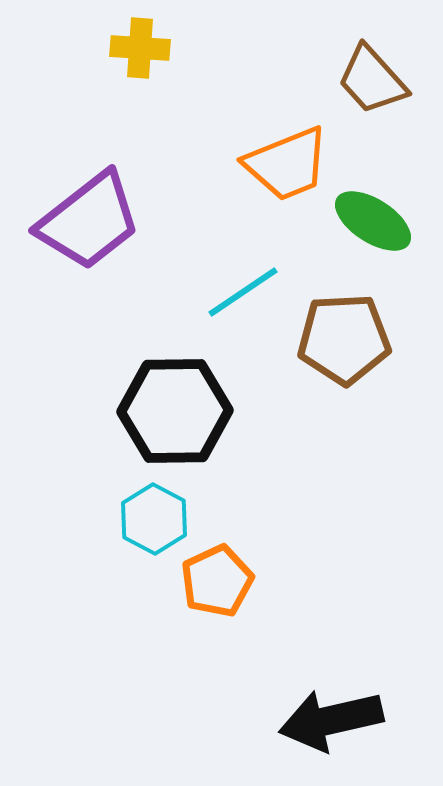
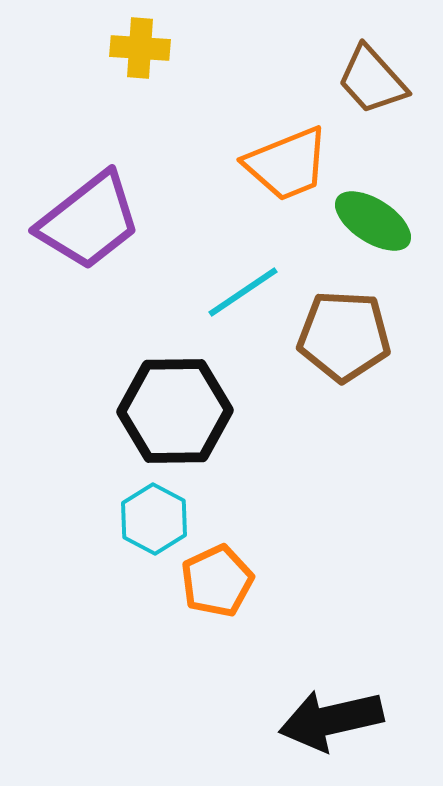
brown pentagon: moved 3 px up; rotated 6 degrees clockwise
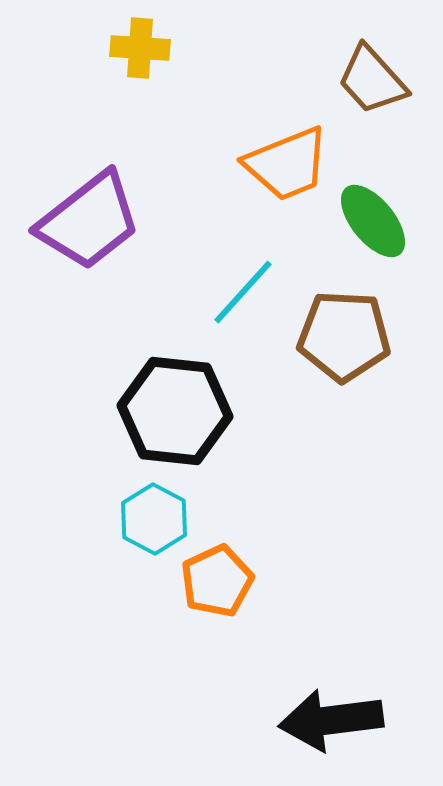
green ellipse: rotated 18 degrees clockwise
cyan line: rotated 14 degrees counterclockwise
black hexagon: rotated 7 degrees clockwise
black arrow: rotated 6 degrees clockwise
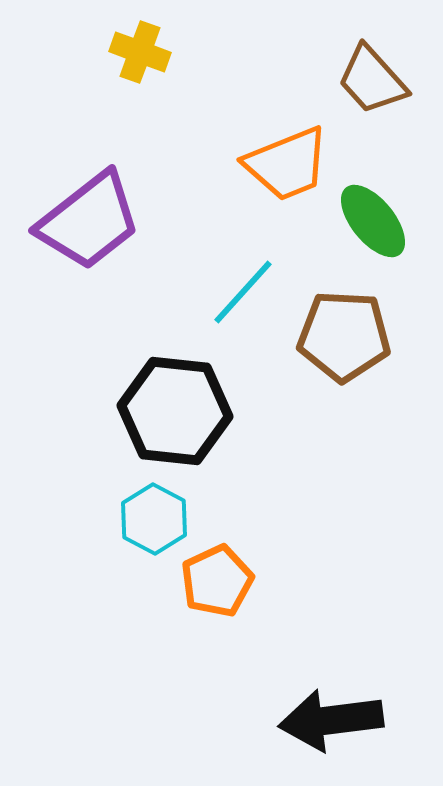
yellow cross: moved 4 px down; rotated 16 degrees clockwise
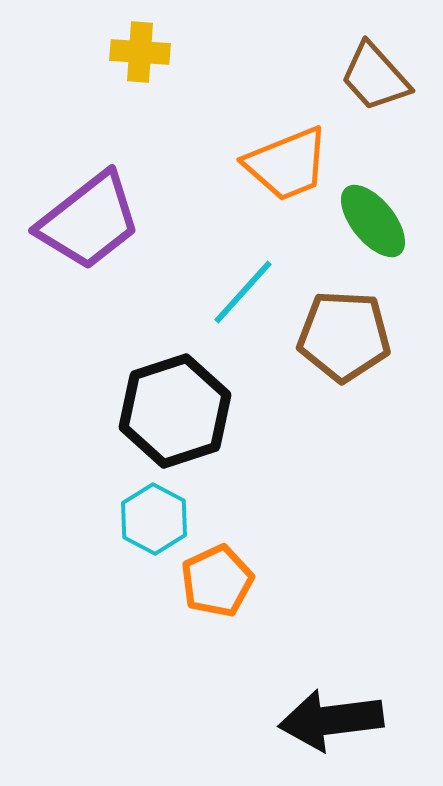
yellow cross: rotated 16 degrees counterclockwise
brown trapezoid: moved 3 px right, 3 px up
black hexagon: rotated 24 degrees counterclockwise
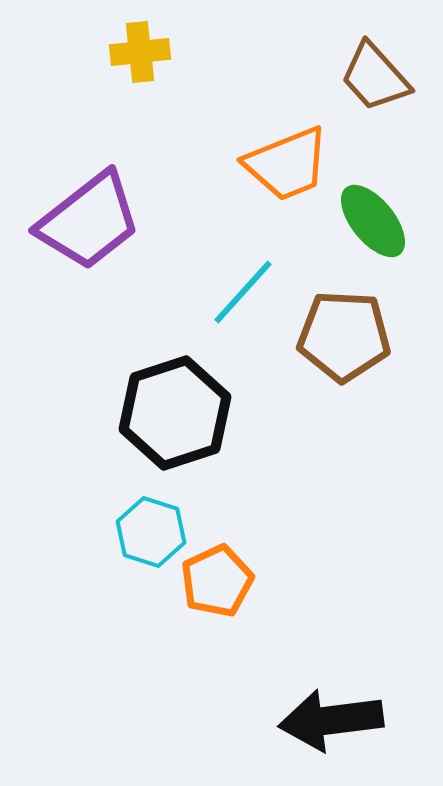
yellow cross: rotated 10 degrees counterclockwise
black hexagon: moved 2 px down
cyan hexagon: moved 3 px left, 13 px down; rotated 10 degrees counterclockwise
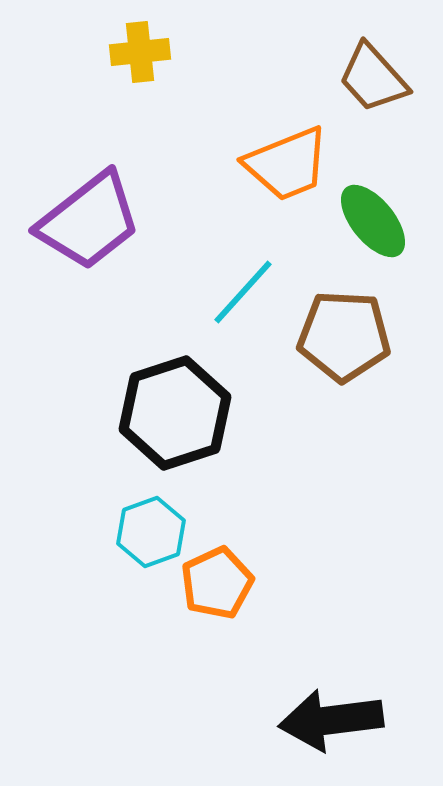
brown trapezoid: moved 2 px left, 1 px down
cyan hexagon: rotated 22 degrees clockwise
orange pentagon: moved 2 px down
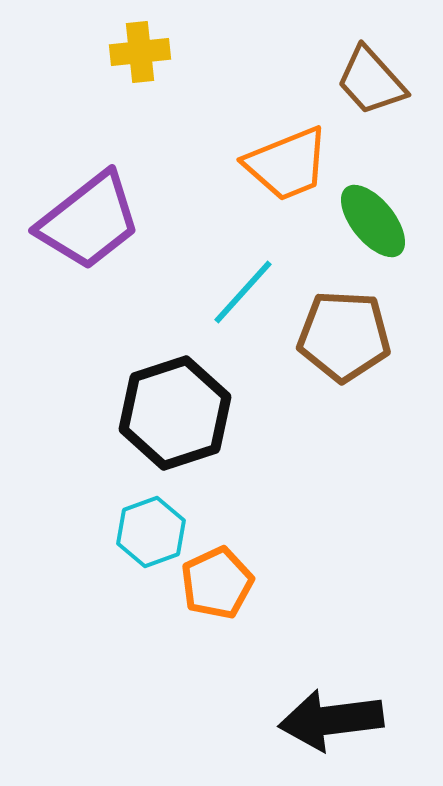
brown trapezoid: moved 2 px left, 3 px down
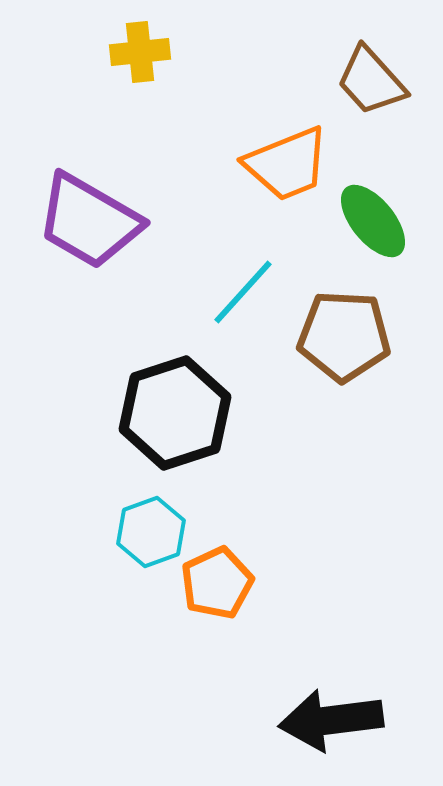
purple trapezoid: rotated 68 degrees clockwise
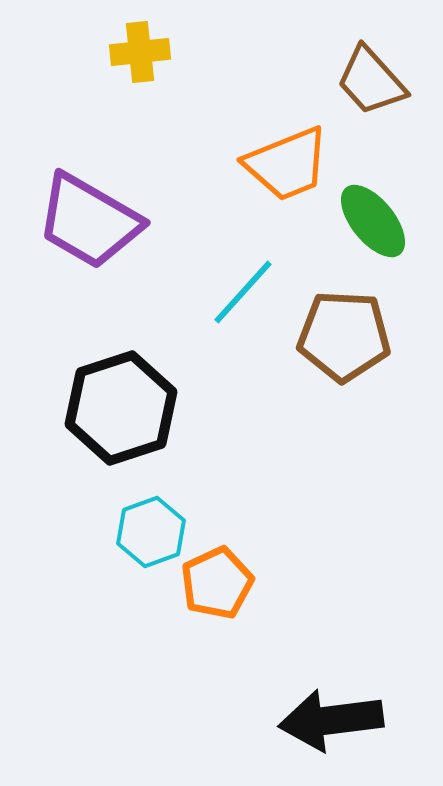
black hexagon: moved 54 px left, 5 px up
